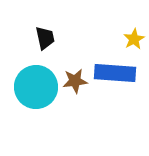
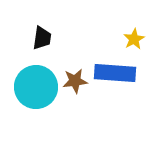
black trapezoid: moved 3 px left; rotated 20 degrees clockwise
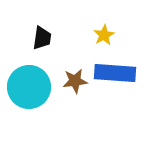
yellow star: moved 30 px left, 4 px up
cyan circle: moved 7 px left
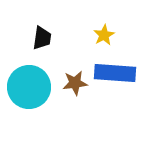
brown star: moved 2 px down
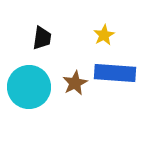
brown star: rotated 20 degrees counterclockwise
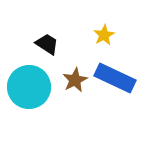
black trapezoid: moved 5 px right, 6 px down; rotated 65 degrees counterclockwise
blue rectangle: moved 5 px down; rotated 21 degrees clockwise
brown star: moved 3 px up
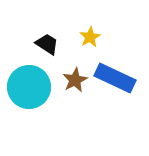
yellow star: moved 14 px left, 2 px down
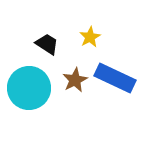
cyan circle: moved 1 px down
